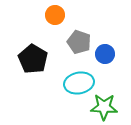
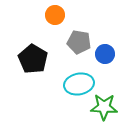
gray pentagon: rotated 10 degrees counterclockwise
cyan ellipse: moved 1 px down
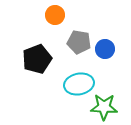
blue circle: moved 5 px up
black pentagon: moved 4 px right; rotated 20 degrees clockwise
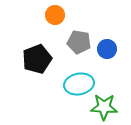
blue circle: moved 2 px right
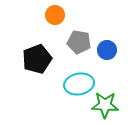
blue circle: moved 1 px down
green star: moved 1 px right, 2 px up
